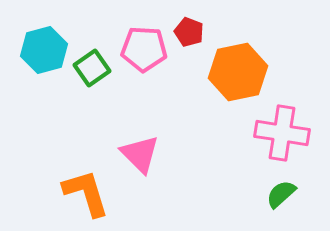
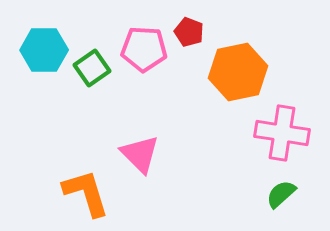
cyan hexagon: rotated 15 degrees clockwise
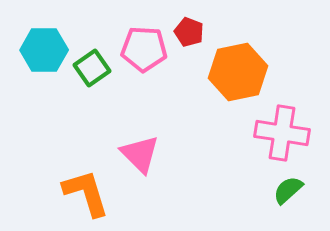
green semicircle: moved 7 px right, 4 px up
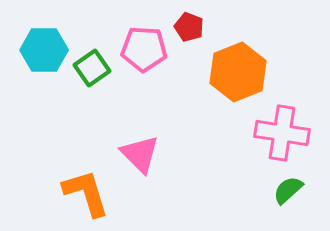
red pentagon: moved 5 px up
orange hexagon: rotated 10 degrees counterclockwise
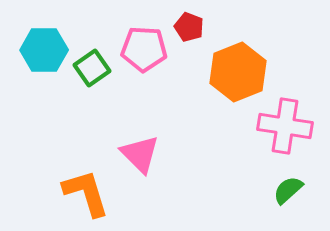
pink cross: moved 3 px right, 7 px up
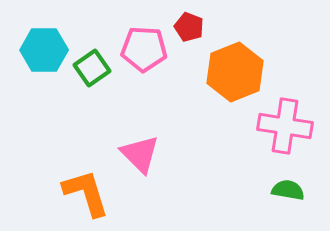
orange hexagon: moved 3 px left
green semicircle: rotated 52 degrees clockwise
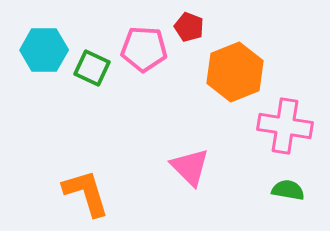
green square: rotated 30 degrees counterclockwise
pink triangle: moved 50 px right, 13 px down
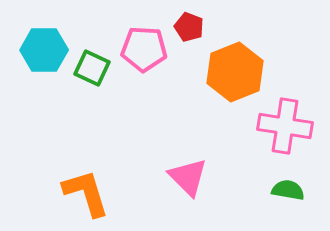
pink triangle: moved 2 px left, 10 px down
